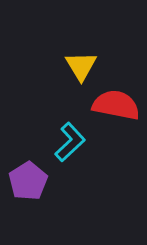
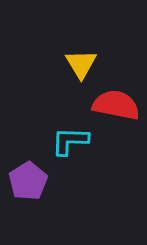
yellow triangle: moved 2 px up
cyan L-shape: moved 1 px up; rotated 135 degrees counterclockwise
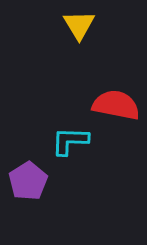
yellow triangle: moved 2 px left, 39 px up
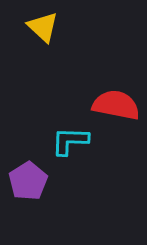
yellow triangle: moved 36 px left, 2 px down; rotated 16 degrees counterclockwise
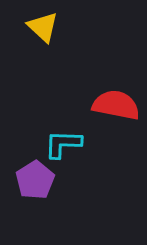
cyan L-shape: moved 7 px left, 3 px down
purple pentagon: moved 7 px right, 1 px up
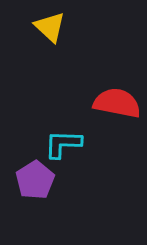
yellow triangle: moved 7 px right
red semicircle: moved 1 px right, 2 px up
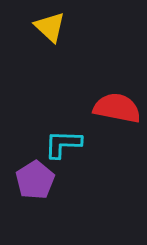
red semicircle: moved 5 px down
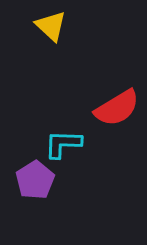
yellow triangle: moved 1 px right, 1 px up
red semicircle: rotated 138 degrees clockwise
